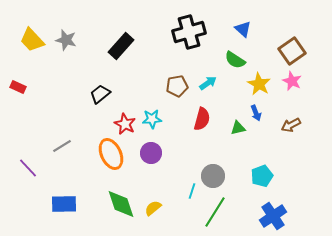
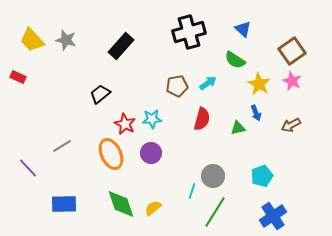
red rectangle: moved 10 px up
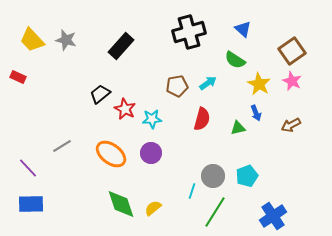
red star: moved 15 px up
orange ellipse: rotated 28 degrees counterclockwise
cyan pentagon: moved 15 px left
blue rectangle: moved 33 px left
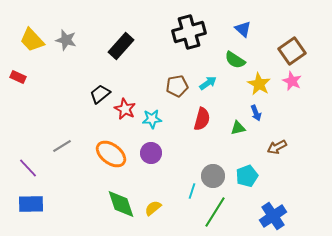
brown arrow: moved 14 px left, 22 px down
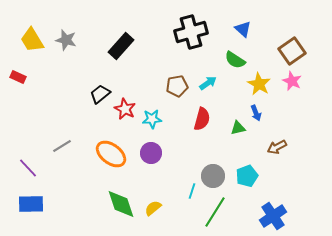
black cross: moved 2 px right
yellow trapezoid: rotated 12 degrees clockwise
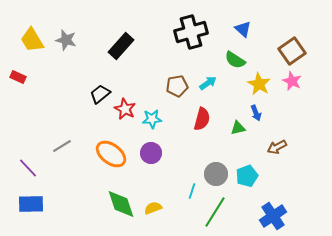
gray circle: moved 3 px right, 2 px up
yellow semicircle: rotated 18 degrees clockwise
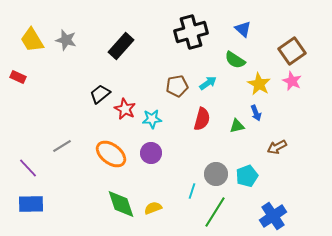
green triangle: moved 1 px left, 2 px up
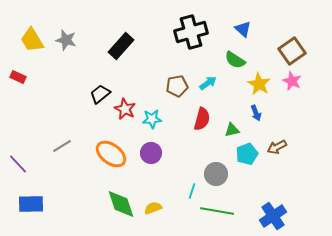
green triangle: moved 5 px left, 4 px down
purple line: moved 10 px left, 4 px up
cyan pentagon: moved 22 px up
green line: moved 2 px right, 1 px up; rotated 68 degrees clockwise
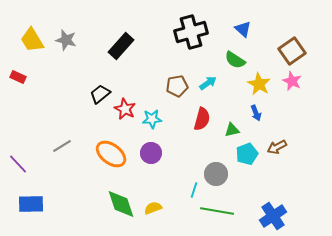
cyan line: moved 2 px right, 1 px up
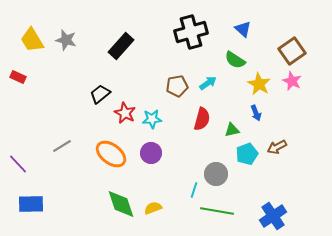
red star: moved 4 px down
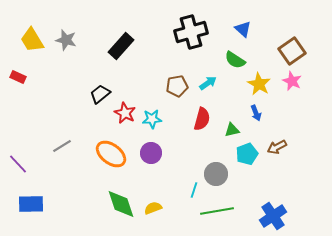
green line: rotated 20 degrees counterclockwise
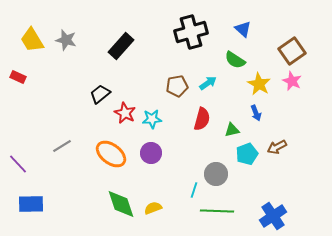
green line: rotated 12 degrees clockwise
